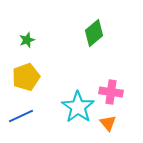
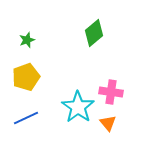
blue line: moved 5 px right, 2 px down
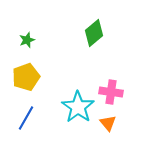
blue line: rotated 35 degrees counterclockwise
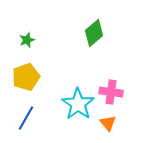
cyan star: moved 3 px up
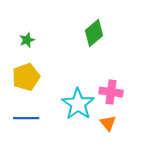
blue line: rotated 60 degrees clockwise
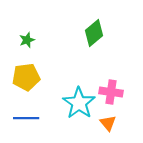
yellow pentagon: rotated 12 degrees clockwise
cyan star: moved 1 px right, 1 px up
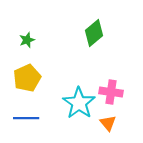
yellow pentagon: moved 1 px right, 1 px down; rotated 16 degrees counterclockwise
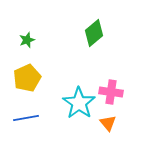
blue line: rotated 10 degrees counterclockwise
